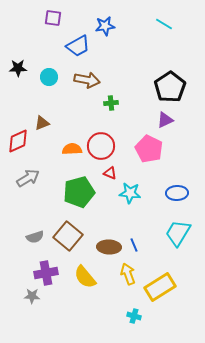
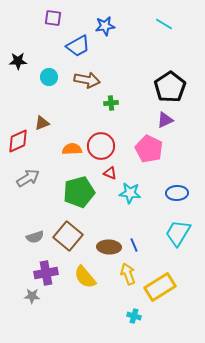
black star: moved 7 px up
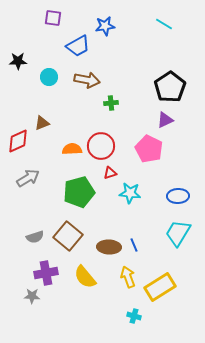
red triangle: rotated 40 degrees counterclockwise
blue ellipse: moved 1 px right, 3 px down
yellow arrow: moved 3 px down
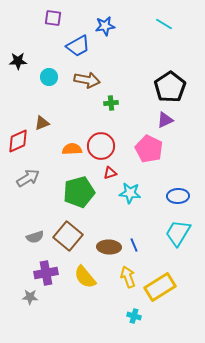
gray star: moved 2 px left, 1 px down
